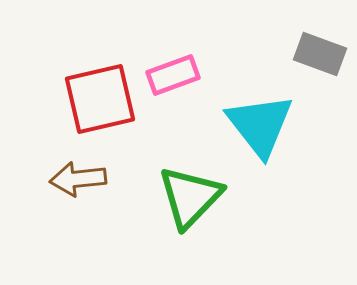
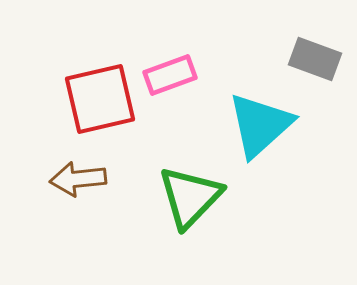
gray rectangle: moved 5 px left, 5 px down
pink rectangle: moved 3 px left
cyan triangle: rotated 26 degrees clockwise
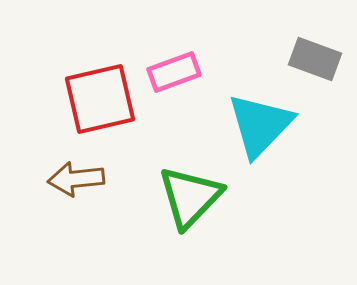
pink rectangle: moved 4 px right, 3 px up
cyan triangle: rotated 4 degrees counterclockwise
brown arrow: moved 2 px left
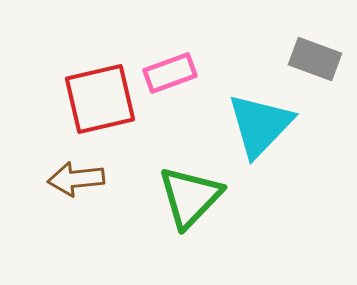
pink rectangle: moved 4 px left, 1 px down
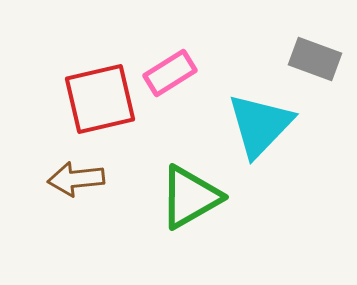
pink rectangle: rotated 12 degrees counterclockwise
green triangle: rotated 16 degrees clockwise
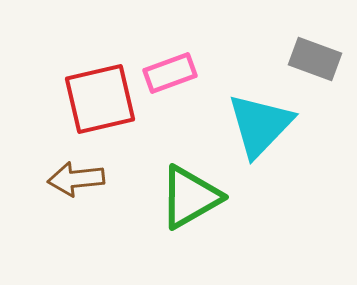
pink rectangle: rotated 12 degrees clockwise
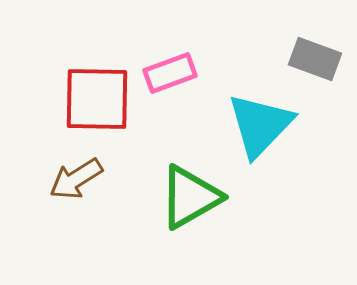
red square: moved 3 px left; rotated 14 degrees clockwise
brown arrow: rotated 26 degrees counterclockwise
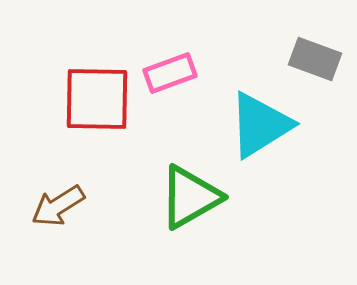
cyan triangle: rotated 14 degrees clockwise
brown arrow: moved 18 px left, 27 px down
